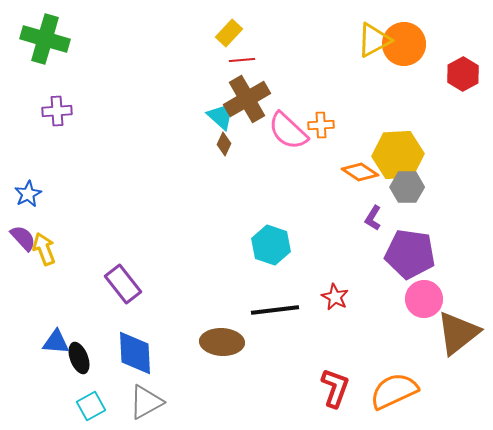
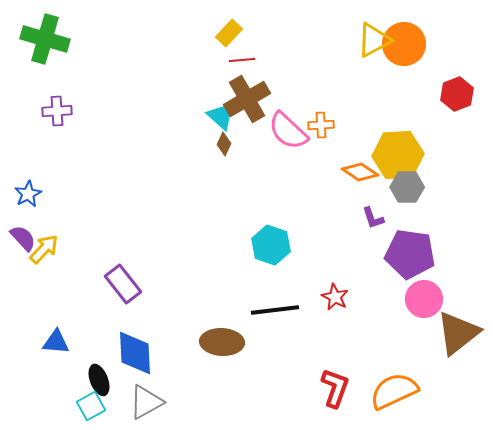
red hexagon: moved 6 px left, 20 px down; rotated 8 degrees clockwise
purple L-shape: rotated 50 degrees counterclockwise
yellow arrow: rotated 64 degrees clockwise
black ellipse: moved 20 px right, 22 px down
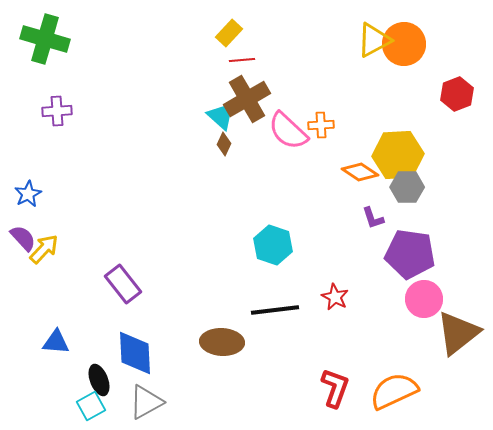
cyan hexagon: moved 2 px right
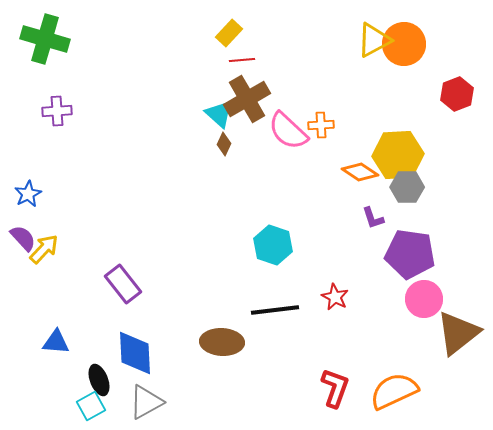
cyan triangle: moved 2 px left, 2 px up
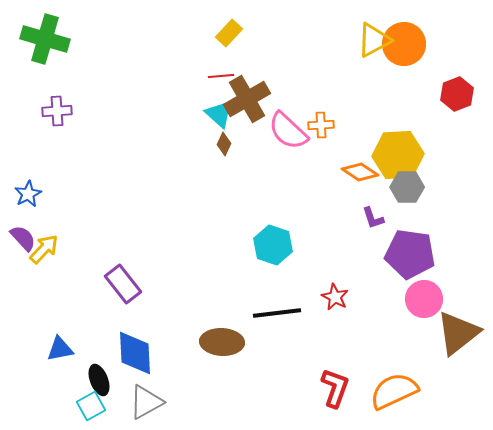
red line: moved 21 px left, 16 px down
black line: moved 2 px right, 3 px down
blue triangle: moved 4 px right, 7 px down; rotated 16 degrees counterclockwise
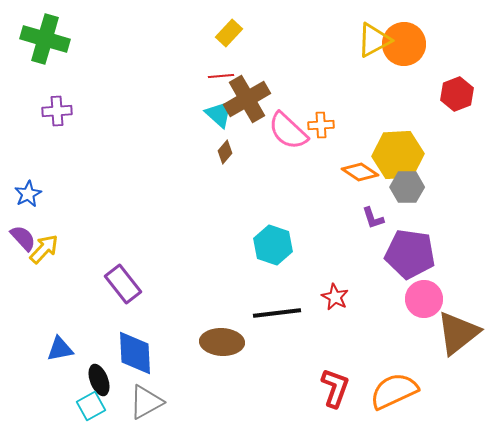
brown diamond: moved 1 px right, 8 px down; rotated 15 degrees clockwise
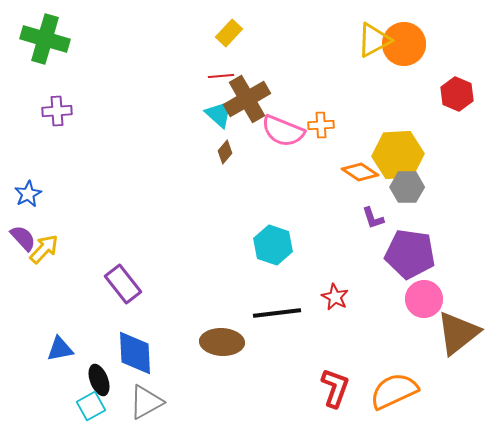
red hexagon: rotated 16 degrees counterclockwise
pink semicircle: moved 5 px left; rotated 21 degrees counterclockwise
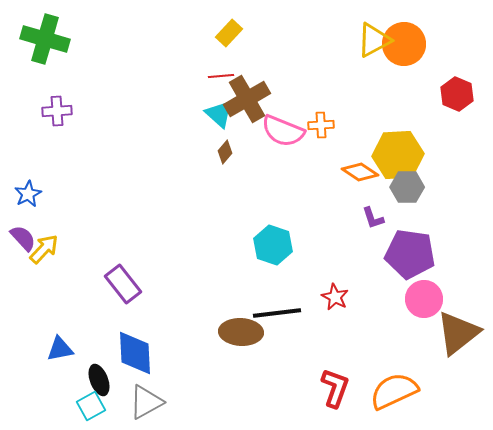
brown ellipse: moved 19 px right, 10 px up
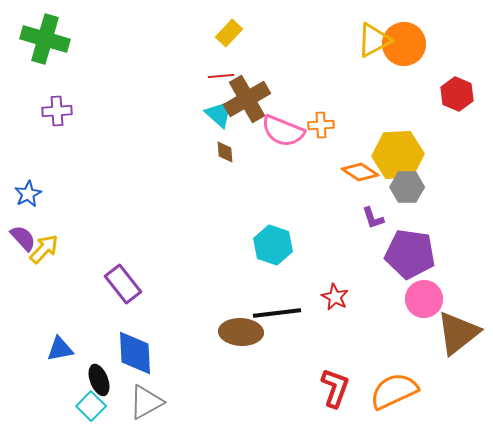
brown diamond: rotated 45 degrees counterclockwise
cyan square: rotated 16 degrees counterclockwise
